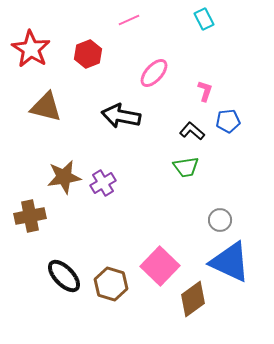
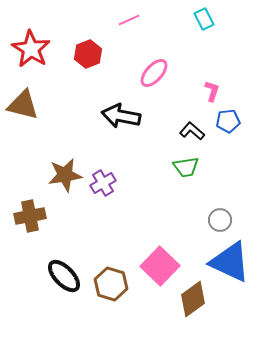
pink L-shape: moved 7 px right
brown triangle: moved 23 px left, 2 px up
brown star: moved 1 px right, 2 px up
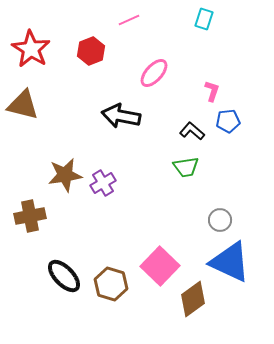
cyan rectangle: rotated 45 degrees clockwise
red hexagon: moved 3 px right, 3 px up
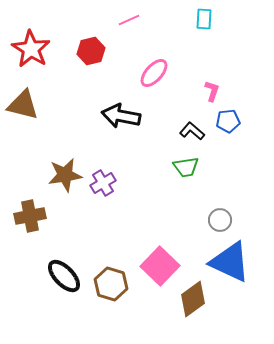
cyan rectangle: rotated 15 degrees counterclockwise
red hexagon: rotated 8 degrees clockwise
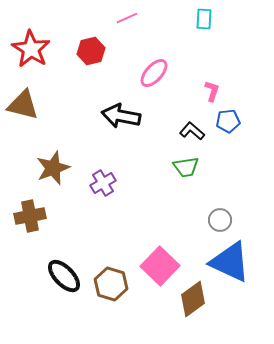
pink line: moved 2 px left, 2 px up
brown star: moved 12 px left, 7 px up; rotated 12 degrees counterclockwise
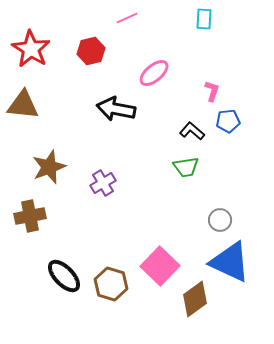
pink ellipse: rotated 8 degrees clockwise
brown triangle: rotated 8 degrees counterclockwise
black arrow: moved 5 px left, 7 px up
brown star: moved 4 px left, 1 px up
brown diamond: moved 2 px right
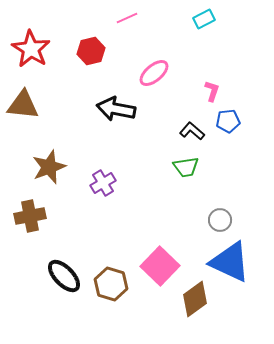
cyan rectangle: rotated 60 degrees clockwise
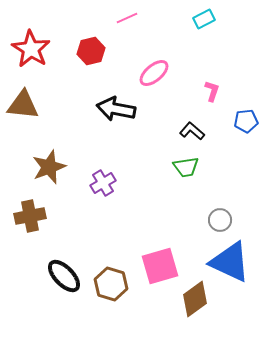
blue pentagon: moved 18 px right
pink square: rotated 30 degrees clockwise
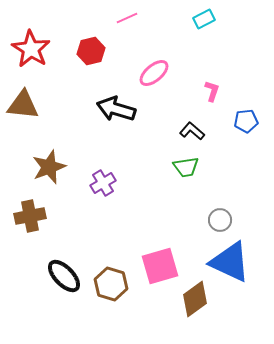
black arrow: rotated 6 degrees clockwise
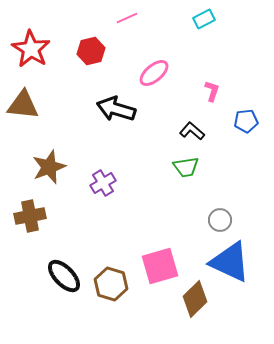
brown diamond: rotated 9 degrees counterclockwise
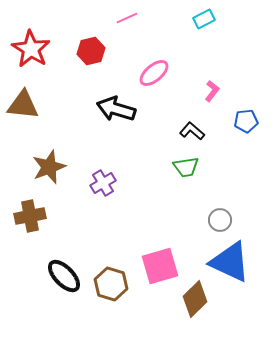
pink L-shape: rotated 20 degrees clockwise
